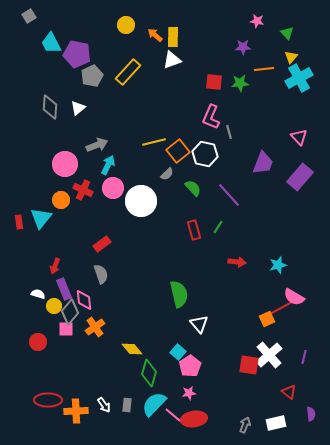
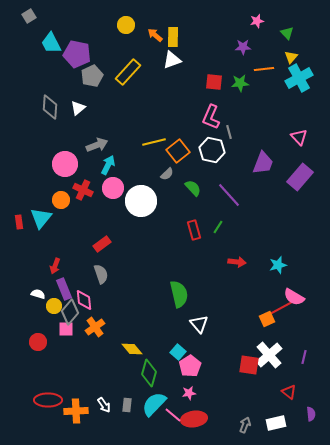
pink star at (257, 21): rotated 24 degrees counterclockwise
white hexagon at (205, 154): moved 7 px right, 4 px up
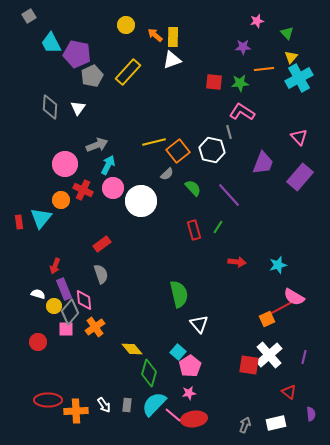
white triangle at (78, 108): rotated 14 degrees counterclockwise
pink L-shape at (211, 117): moved 31 px right, 5 px up; rotated 100 degrees clockwise
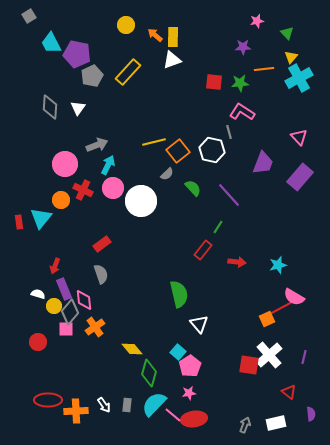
red rectangle at (194, 230): moved 9 px right, 20 px down; rotated 54 degrees clockwise
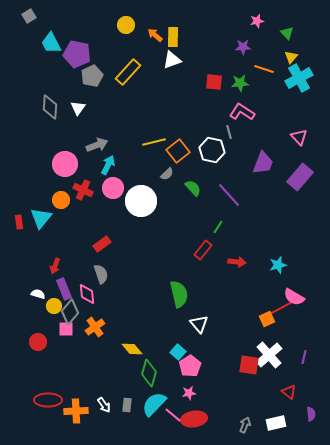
orange line at (264, 69): rotated 24 degrees clockwise
pink diamond at (84, 300): moved 3 px right, 6 px up
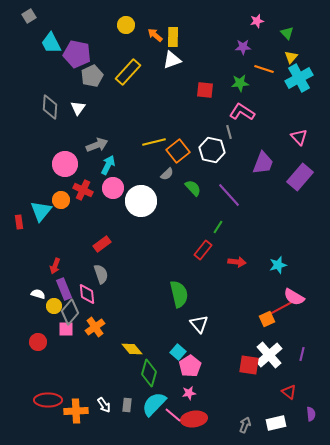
red square at (214, 82): moved 9 px left, 8 px down
cyan triangle at (41, 218): moved 7 px up
purple line at (304, 357): moved 2 px left, 3 px up
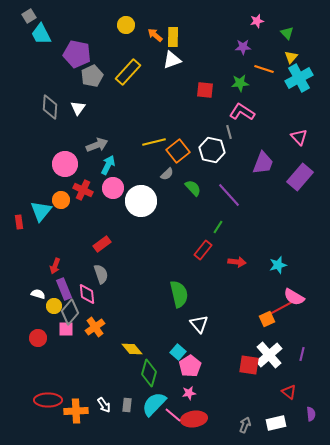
cyan trapezoid at (51, 43): moved 10 px left, 9 px up
red circle at (38, 342): moved 4 px up
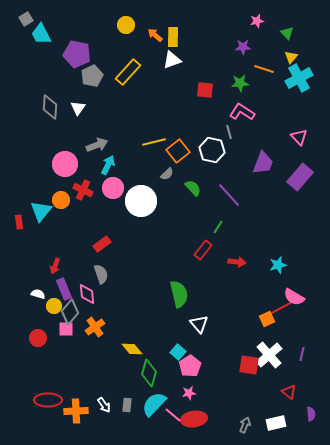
gray square at (29, 16): moved 3 px left, 3 px down
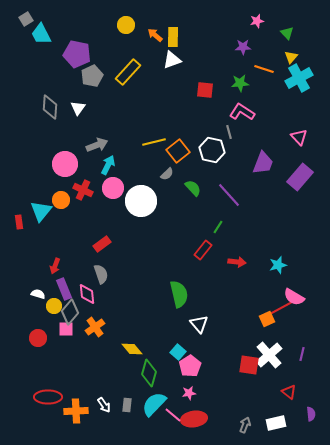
red ellipse at (48, 400): moved 3 px up
